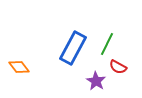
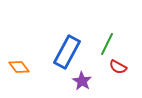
blue rectangle: moved 6 px left, 4 px down
purple star: moved 14 px left
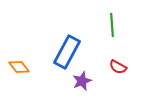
green line: moved 5 px right, 19 px up; rotated 30 degrees counterclockwise
purple star: rotated 18 degrees clockwise
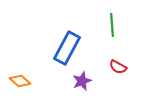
blue rectangle: moved 4 px up
orange diamond: moved 1 px right, 14 px down; rotated 10 degrees counterclockwise
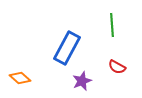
red semicircle: moved 1 px left
orange diamond: moved 3 px up
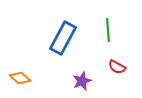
green line: moved 4 px left, 5 px down
blue rectangle: moved 4 px left, 10 px up
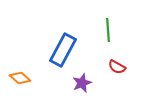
blue rectangle: moved 12 px down
purple star: moved 2 px down
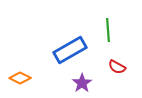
blue rectangle: moved 7 px right; rotated 32 degrees clockwise
orange diamond: rotated 15 degrees counterclockwise
purple star: rotated 12 degrees counterclockwise
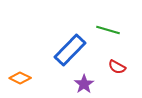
green line: rotated 70 degrees counterclockwise
blue rectangle: rotated 16 degrees counterclockwise
purple star: moved 2 px right, 1 px down
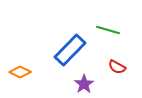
orange diamond: moved 6 px up
